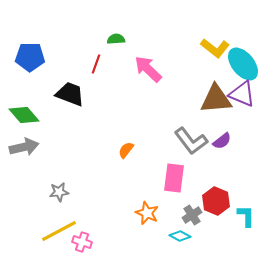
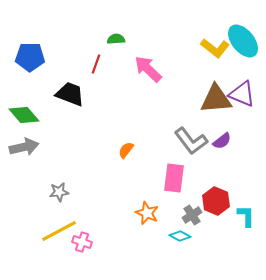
cyan ellipse: moved 23 px up
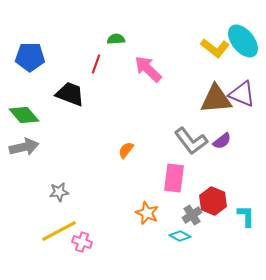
red hexagon: moved 3 px left
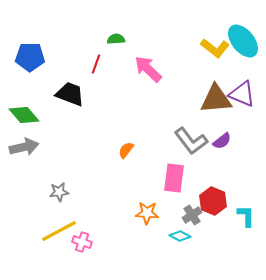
orange star: rotated 20 degrees counterclockwise
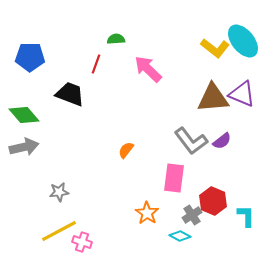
brown triangle: moved 3 px left, 1 px up
orange star: rotated 30 degrees clockwise
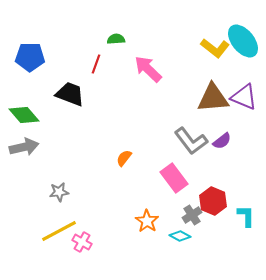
purple triangle: moved 2 px right, 3 px down
orange semicircle: moved 2 px left, 8 px down
pink rectangle: rotated 44 degrees counterclockwise
orange star: moved 8 px down
pink cross: rotated 12 degrees clockwise
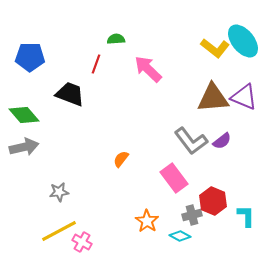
orange semicircle: moved 3 px left, 1 px down
gray cross: rotated 18 degrees clockwise
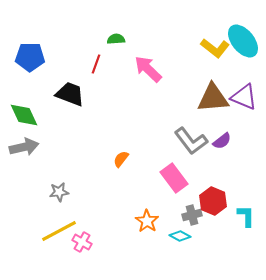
green diamond: rotated 16 degrees clockwise
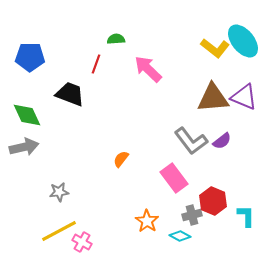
green diamond: moved 3 px right
